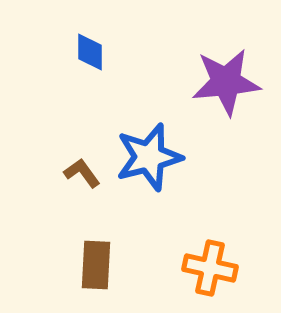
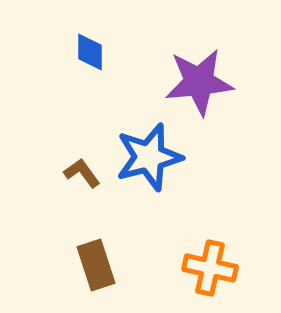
purple star: moved 27 px left
brown rectangle: rotated 21 degrees counterclockwise
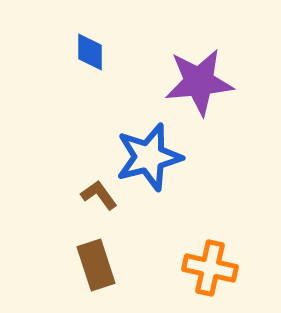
brown L-shape: moved 17 px right, 22 px down
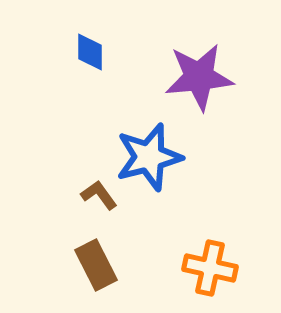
purple star: moved 5 px up
brown rectangle: rotated 9 degrees counterclockwise
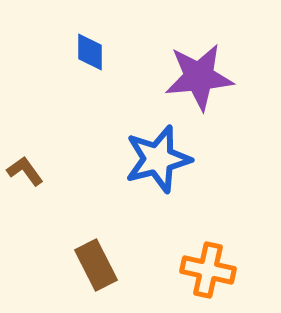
blue star: moved 9 px right, 2 px down
brown L-shape: moved 74 px left, 24 px up
orange cross: moved 2 px left, 2 px down
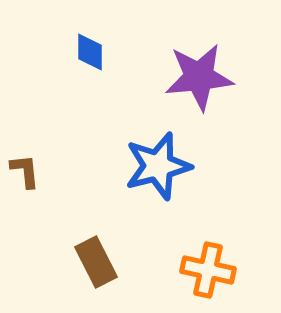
blue star: moved 7 px down
brown L-shape: rotated 30 degrees clockwise
brown rectangle: moved 3 px up
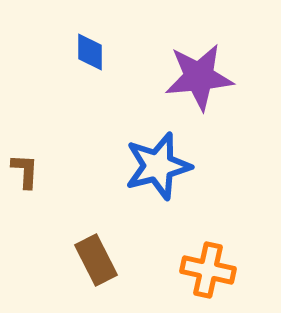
brown L-shape: rotated 9 degrees clockwise
brown rectangle: moved 2 px up
